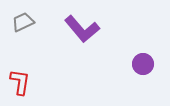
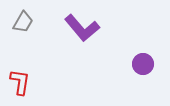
gray trapezoid: rotated 145 degrees clockwise
purple L-shape: moved 1 px up
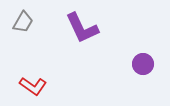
purple L-shape: rotated 15 degrees clockwise
red L-shape: moved 13 px right, 4 px down; rotated 116 degrees clockwise
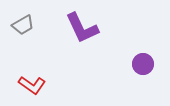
gray trapezoid: moved 3 px down; rotated 30 degrees clockwise
red L-shape: moved 1 px left, 1 px up
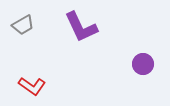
purple L-shape: moved 1 px left, 1 px up
red L-shape: moved 1 px down
